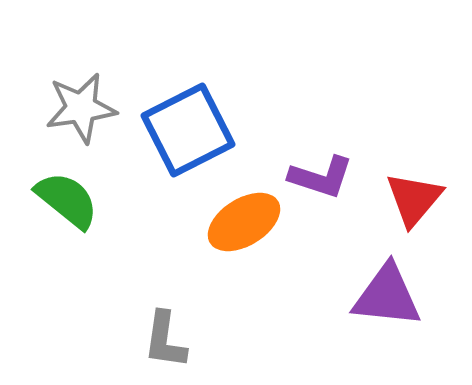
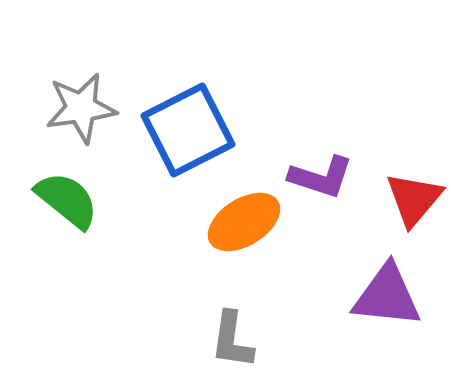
gray L-shape: moved 67 px right
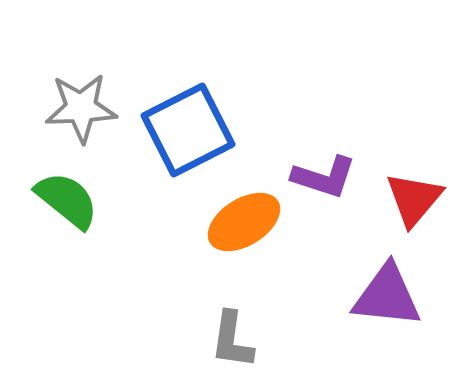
gray star: rotated 6 degrees clockwise
purple L-shape: moved 3 px right
